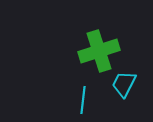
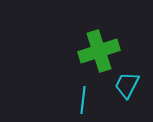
cyan trapezoid: moved 3 px right, 1 px down
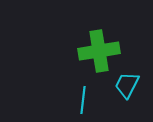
green cross: rotated 9 degrees clockwise
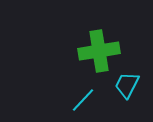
cyan line: rotated 36 degrees clockwise
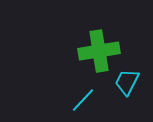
cyan trapezoid: moved 3 px up
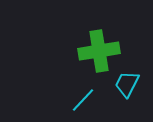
cyan trapezoid: moved 2 px down
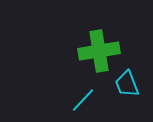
cyan trapezoid: rotated 48 degrees counterclockwise
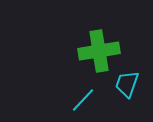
cyan trapezoid: rotated 40 degrees clockwise
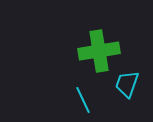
cyan line: rotated 68 degrees counterclockwise
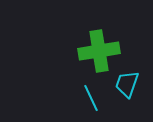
cyan line: moved 8 px right, 2 px up
